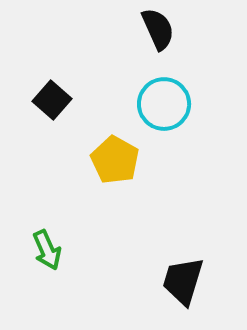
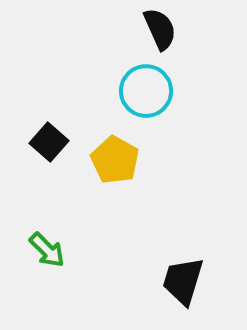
black semicircle: moved 2 px right
black square: moved 3 px left, 42 px down
cyan circle: moved 18 px left, 13 px up
green arrow: rotated 21 degrees counterclockwise
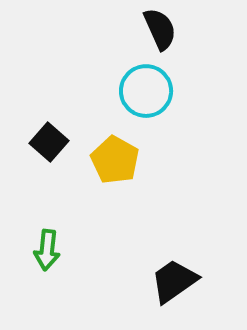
green arrow: rotated 51 degrees clockwise
black trapezoid: moved 9 px left; rotated 38 degrees clockwise
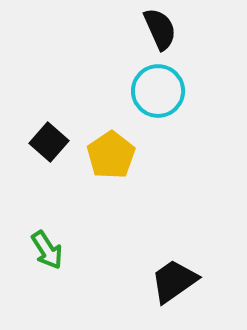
cyan circle: moved 12 px right
yellow pentagon: moved 4 px left, 5 px up; rotated 9 degrees clockwise
green arrow: rotated 39 degrees counterclockwise
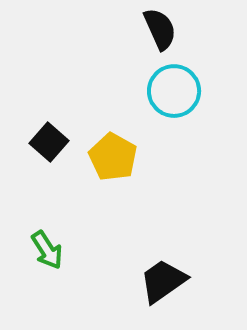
cyan circle: moved 16 px right
yellow pentagon: moved 2 px right, 2 px down; rotated 9 degrees counterclockwise
black trapezoid: moved 11 px left
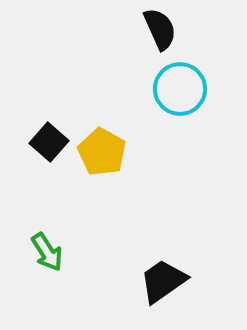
cyan circle: moved 6 px right, 2 px up
yellow pentagon: moved 11 px left, 5 px up
green arrow: moved 2 px down
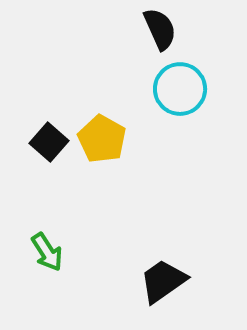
yellow pentagon: moved 13 px up
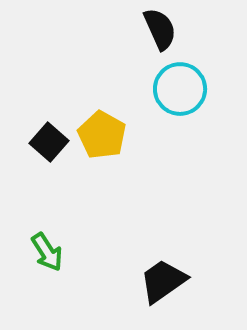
yellow pentagon: moved 4 px up
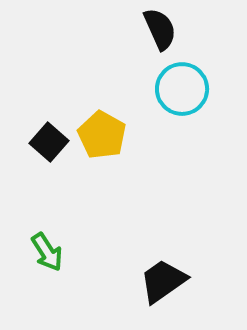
cyan circle: moved 2 px right
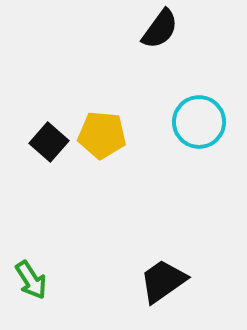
black semicircle: rotated 60 degrees clockwise
cyan circle: moved 17 px right, 33 px down
yellow pentagon: rotated 24 degrees counterclockwise
green arrow: moved 16 px left, 28 px down
